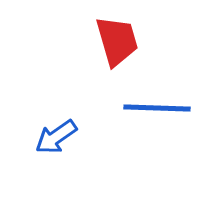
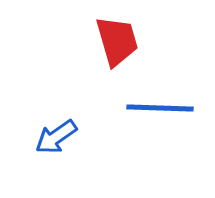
blue line: moved 3 px right
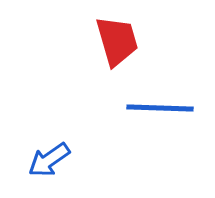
blue arrow: moved 7 px left, 23 px down
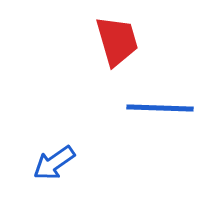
blue arrow: moved 5 px right, 3 px down
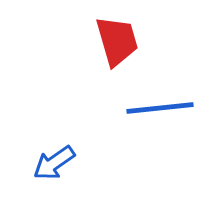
blue line: rotated 8 degrees counterclockwise
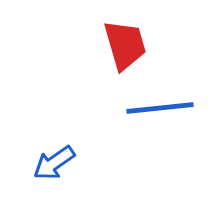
red trapezoid: moved 8 px right, 4 px down
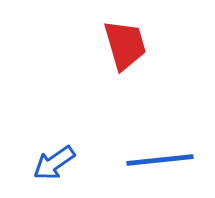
blue line: moved 52 px down
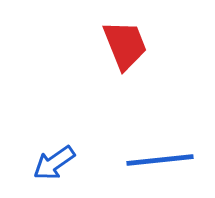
red trapezoid: rotated 6 degrees counterclockwise
